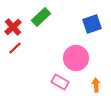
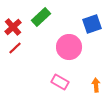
pink circle: moved 7 px left, 11 px up
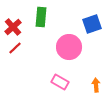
green rectangle: rotated 42 degrees counterclockwise
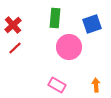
green rectangle: moved 14 px right, 1 px down
red cross: moved 2 px up
pink rectangle: moved 3 px left, 3 px down
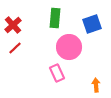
pink rectangle: moved 12 px up; rotated 36 degrees clockwise
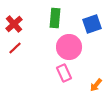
red cross: moved 1 px right, 1 px up
pink rectangle: moved 7 px right
orange arrow: rotated 136 degrees counterclockwise
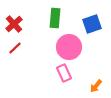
orange arrow: moved 1 px down
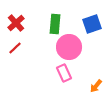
green rectangle: moved 6 px down
red cross: moved 2 px right, 1 px up
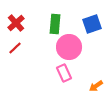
orange arrow: rotated 16 degrees clockwise
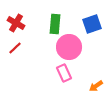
red cross: rotated 18 degrees counterclockwise
